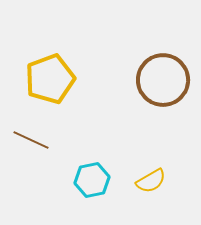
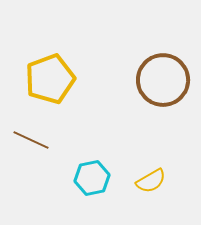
cyan hexagon: moved 2 px up
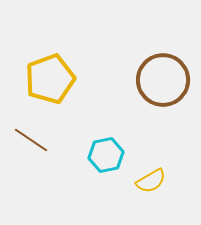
brown line: rotated 9 degrees clockwise
cyan hexagon: moved 14 px right, 23 px up
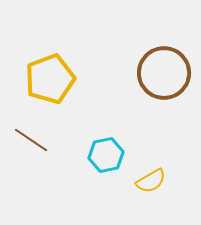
brown circle: moved 1 px right, 7 px up
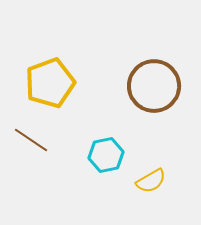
brown circle: moved 10 px left, 13 px down
yellow pentagon: moved 4 px down
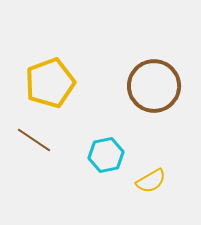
brown line: moved 3 px right
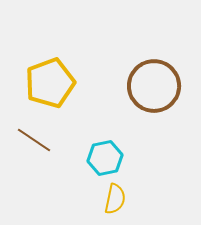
cyan hexagon: moved 1 px left, 3 px down
yellow semicircle: moved 36 px left, 18 px down; rotated 48 degrees counterclockwise
